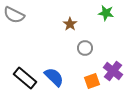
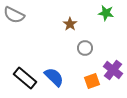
purple cross: moved 1 px up
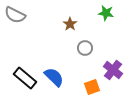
gray semicircle: moved 1 px right
orange square: moved 6 px down
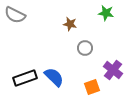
brown star: rotated 24 degrees counterclockwise
black rectangle: rotated 60 degrees counterclockwise
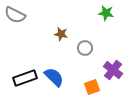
brown star: moved 9 px left, 10 px down
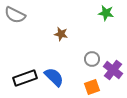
gray circle: moved 7 px right, 11 px down
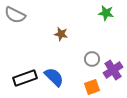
purple cross: rotated 18 degrees clockwise
